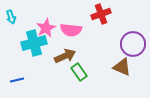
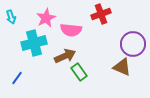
pink star: moved 10 px up
blue line: moved 2 px up; rotated 40 degrees counterclockwise
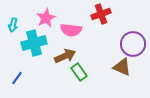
cyan arrow: moved 2 px right, 8 px down; rotated 32 degrees clockwise
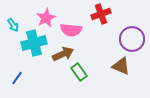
cyan arrow: rotated 48 degrees counterclockwise
purple circle: moved 1 px left, 5 px up
brown arrow: moved 2 px left, 2 px up
brown triangle: moved 1 px left, 1 px up
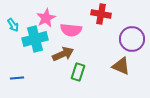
red cross: rotated 30 degrees clockwise
cyan cross: moved 1 px right, 4 px up
green rectangle: moved 1 px left; rotated 54 degrees clockwise
blue line: rotated 48 degrees clockwise
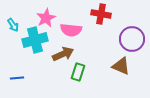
cyan cross: moved 1 px down
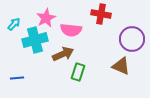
cyan arrow: moved 1 px right, 1 px up; rotated 104 degrees counterclockwise
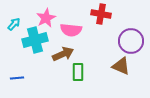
purple circle: moved 1 px left, 2 px down
green rectangle: rotated 18 degrees counterclockwise
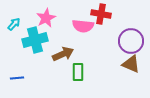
pink semicircle: moved 12 px right, 4 px up
brown triangle: moved 10 px right, 2 px up
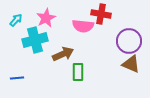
cyan arrow: moved 2 px right, 4 px up
purple circle: moved 2 px left
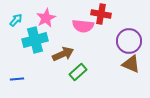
green rectangle: rotated 48 degrees clockwise
blue line: moved 1 px down
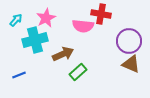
blue line: moved 2 px right, 4 px up; rotated 16 degrees counterclockwise
